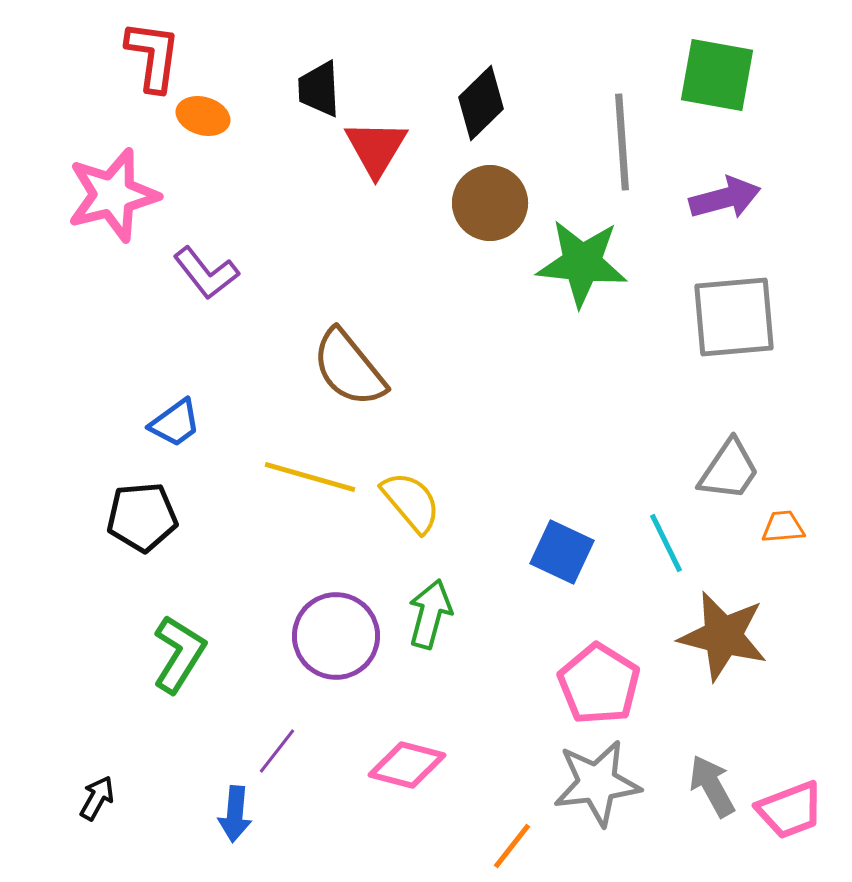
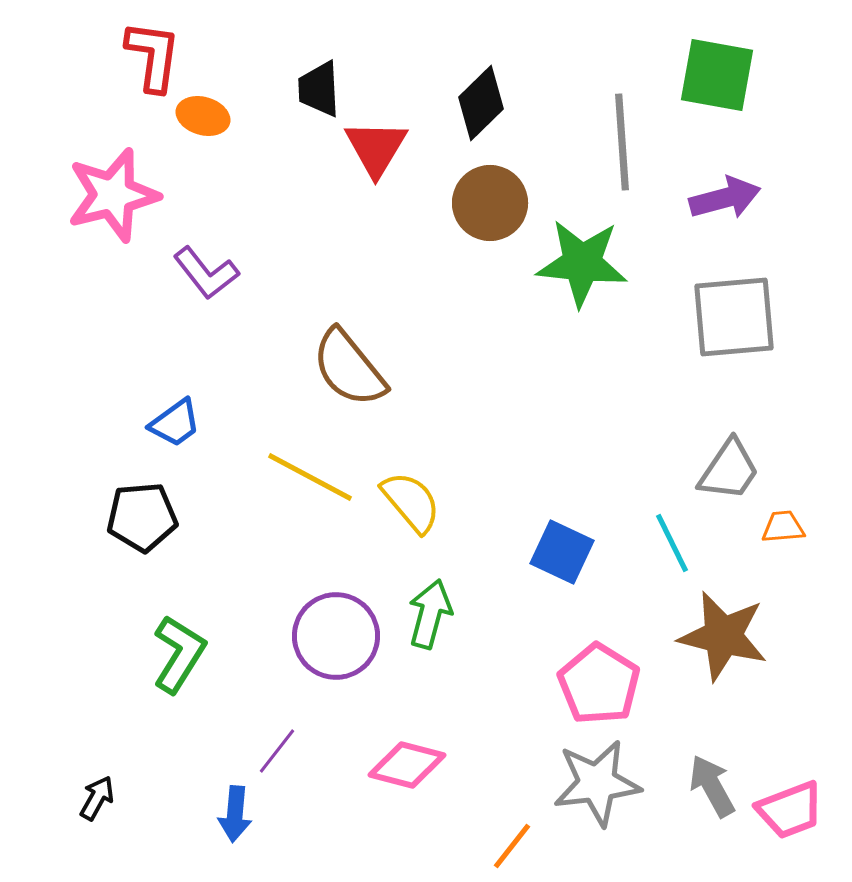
yellow line: rotated 12 degrees clockwise
cyan line: moved 6 px right
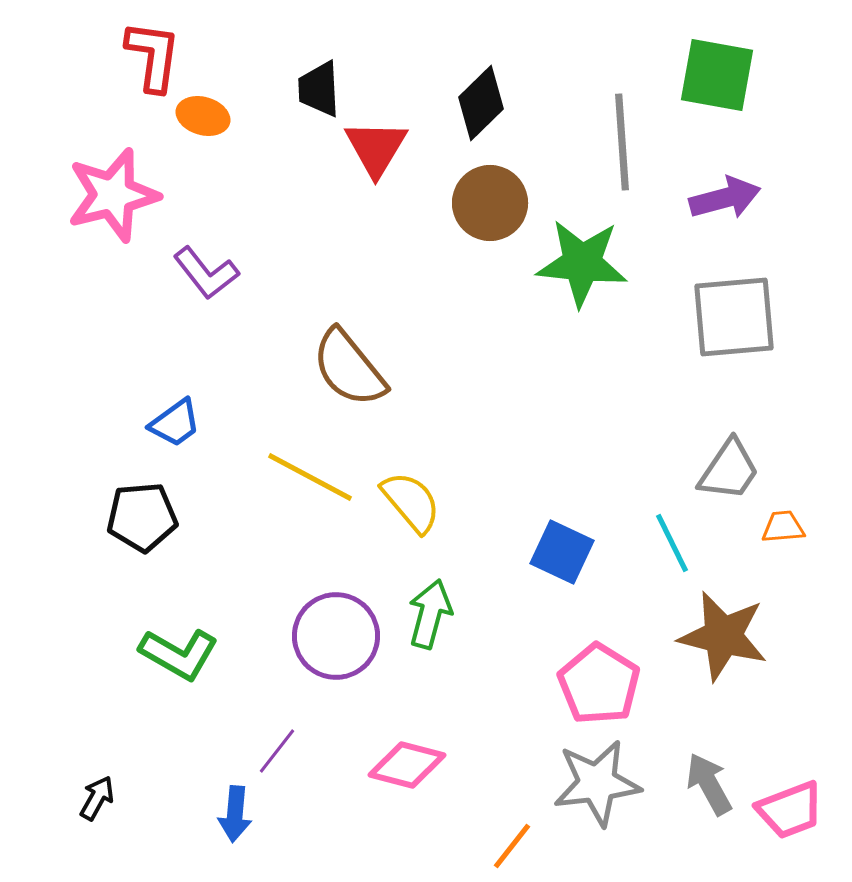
green L-shape: rotated 88 degrees clockwise
gray arrow: moved 3 px left, 2 px up
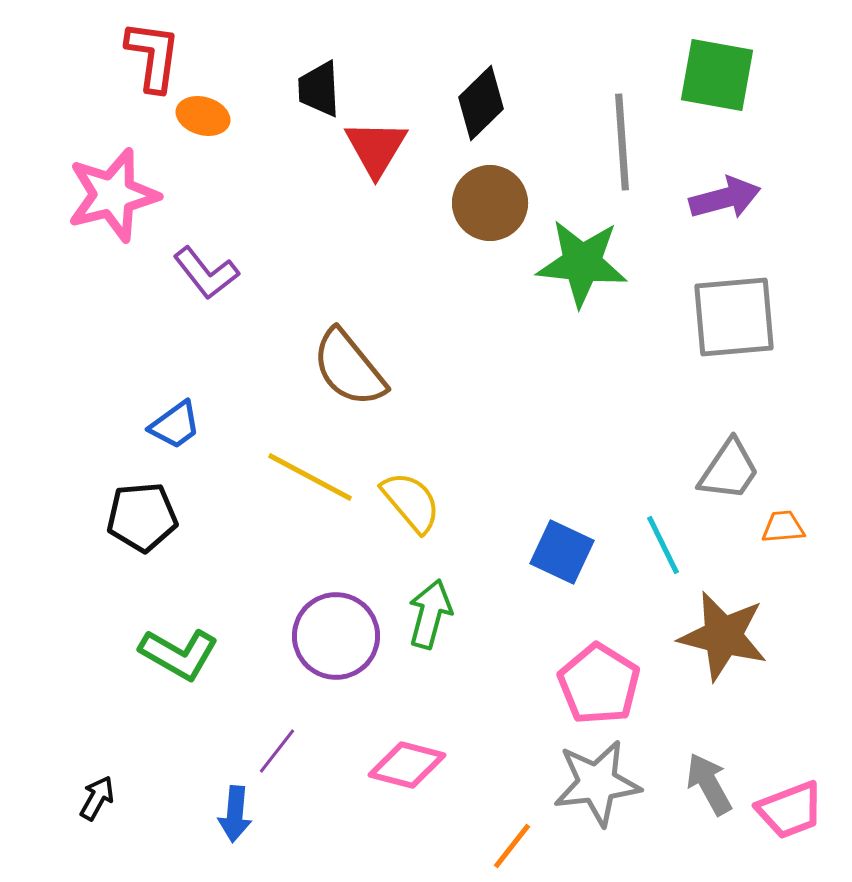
blue trapezoid: moved 2 px down
cyan line: moved 9 px left, 2 px down
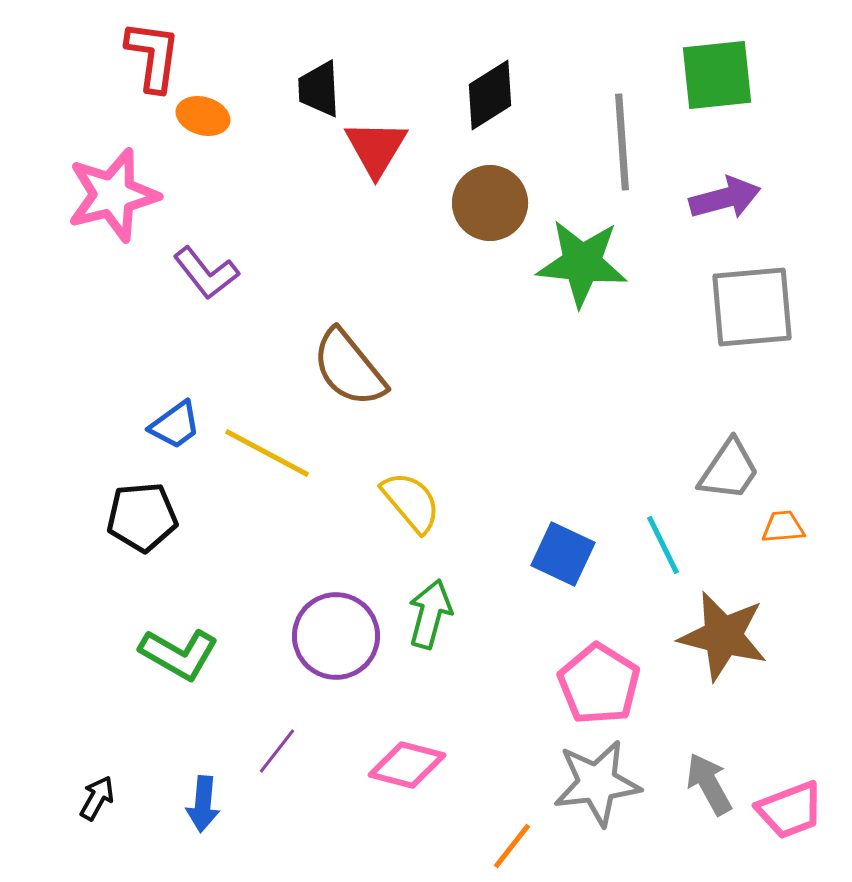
green square: rotated 16 degrees counterclockwise
black diamond: moved 9 px right, 8 px up; rotated 12 degrees clockwise
gray square: moved 18 px right, 10 px up
yellow line: moved 43 px left, 24 px up
blue square: moved 1 px right, 2 px down
blue arrow: moved 32 px left, 10 px up
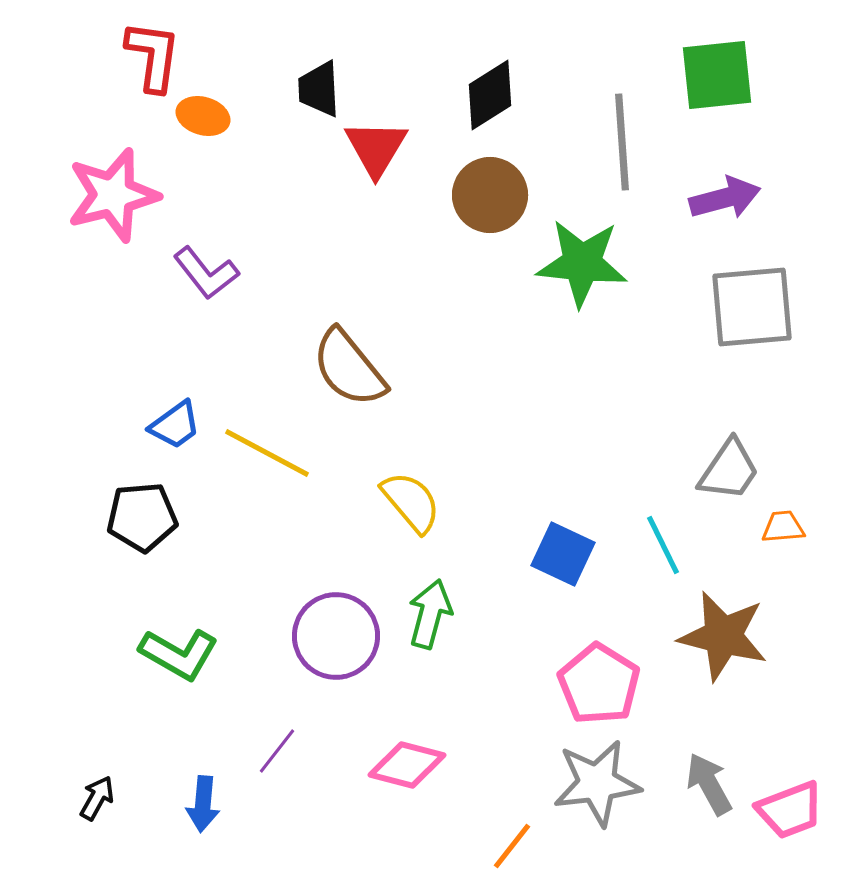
brown circle: moved 8 px up
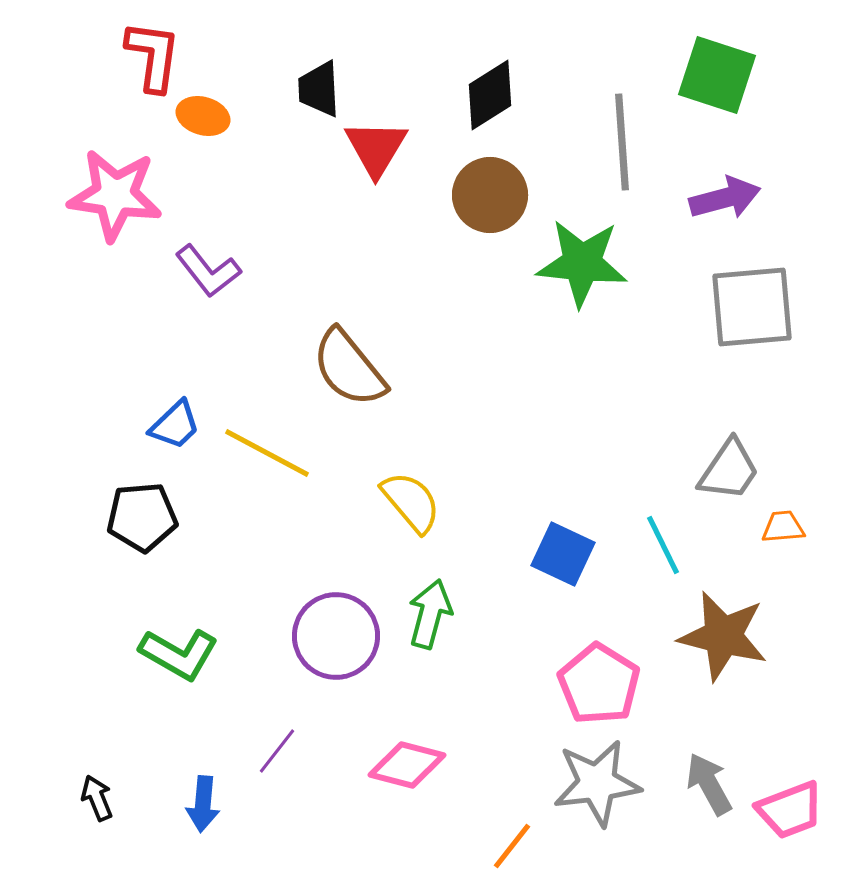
green square: rotated 24 degrees clockwise
pink star: moved 2 px right; rotated 22 degrees clockwise
purple L-shape: moved 2 px right, 2 px up
blue trapezoid: rotated 8 degrees counterclockwise
black arrow: rotated 51 degrees counterclockwise
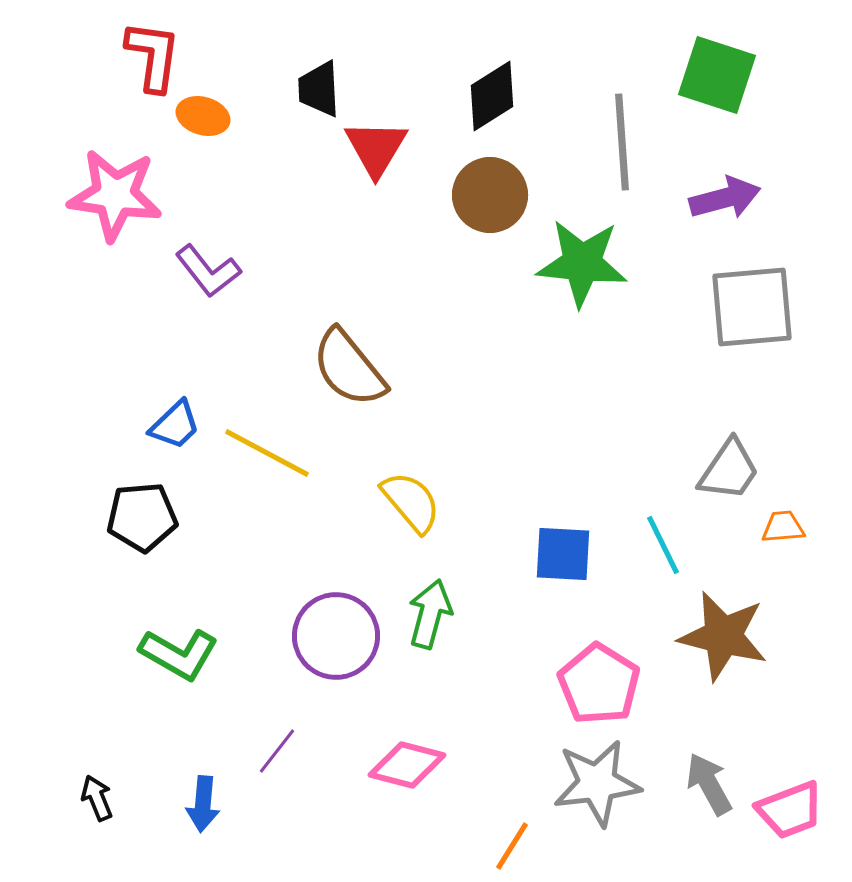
black diamond: moved 2 px right, 1 px down
blue square: rotated 22 degrees counterclockwise
orange line: rotated 6 degrees counterclockwise
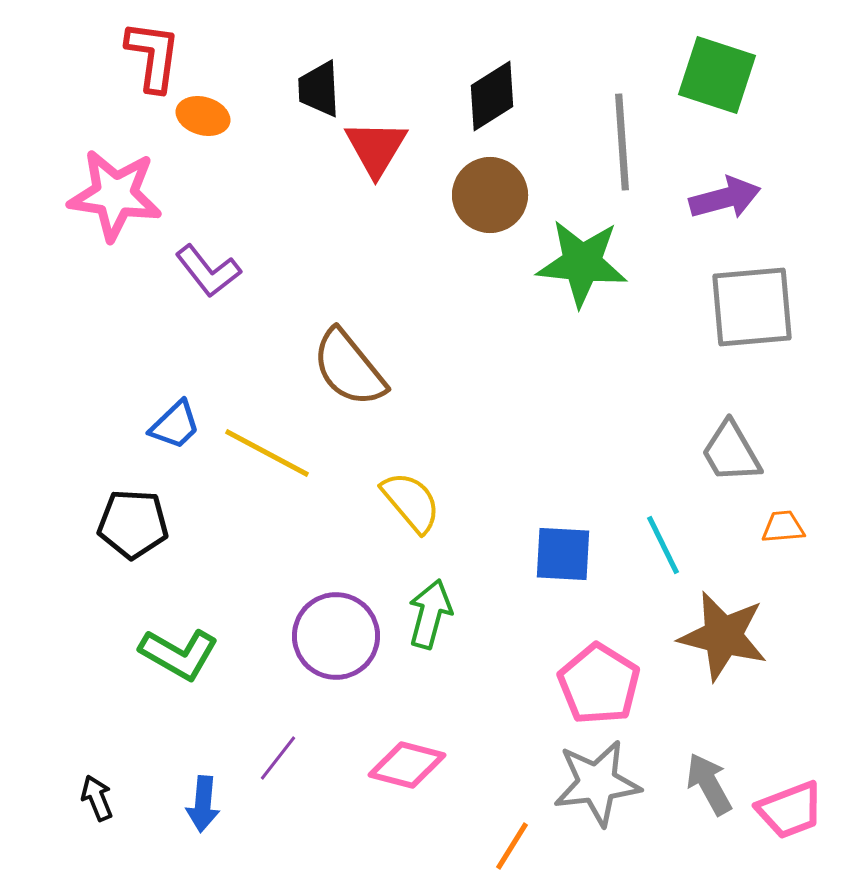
gray trapezoid: moved 2 px right, 18 px up; rotated 116 degrees clockwise
black pentagon: moved 9 px left, 7 px down; rotated 8 degrees clockwise
purple line: moved 1 px right, 7 px down
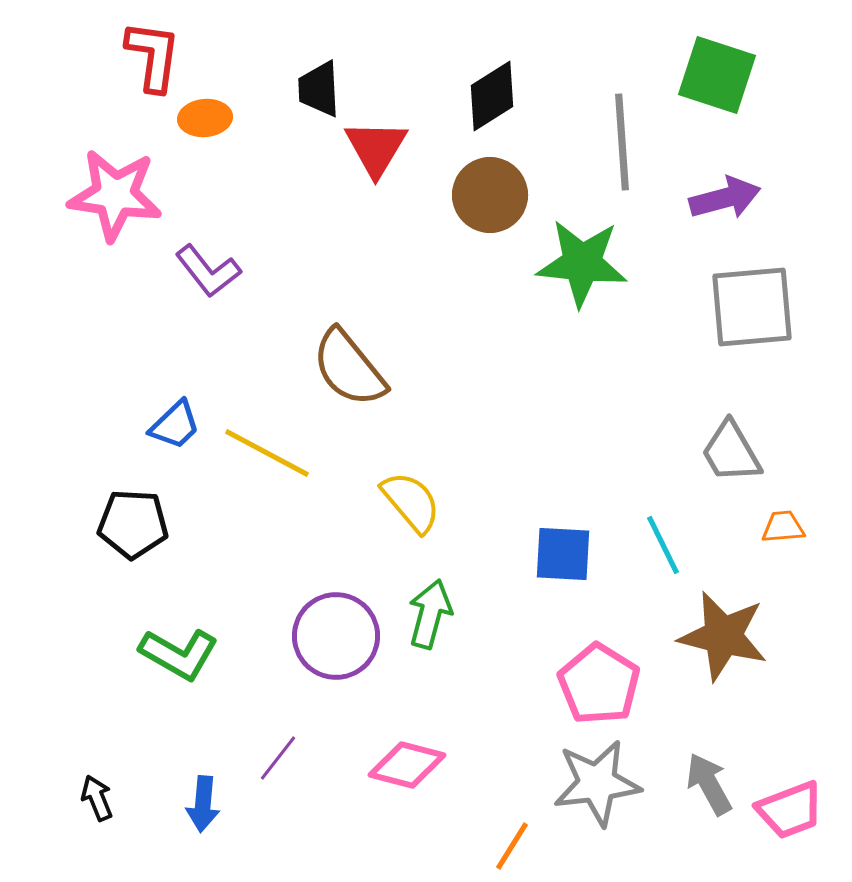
orange ellipse: moved 2 px right, 2 px down; rotated 21 degrees counterclockwise
